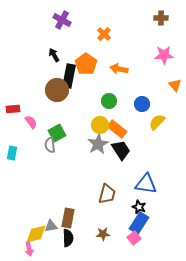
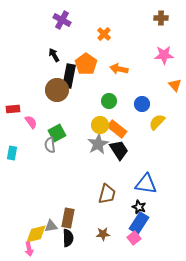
black trapezoid: moved 2 px left
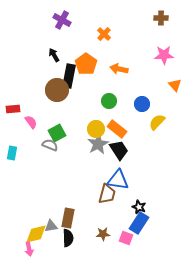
yellow circle: moved 4 px left, 4 px down
gray semicircle: rotated 119 degrees clockwise
blue triangle: moved 28 px left, 4 px up
pink square: moved 8 px left; rotated 32 degrees counterclockwise
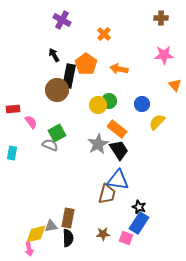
yellow circle: moved 2 px right, 24 px up
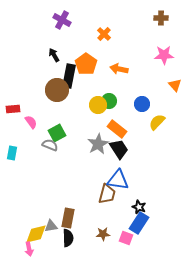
black trapezoid: moved 1 px up
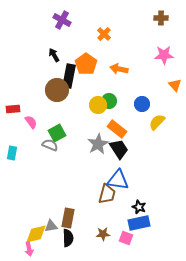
blue rectangle: rotated 45 degrees clockwise
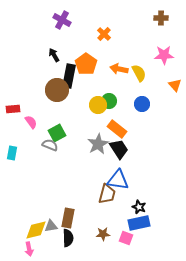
yellow semicircle: moved 18 px left, 49 px up; rotated 108 degrees clockwise
yellow diamond: moved 4 px up
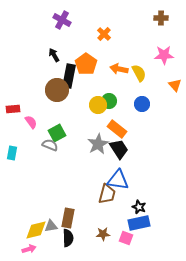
pink arrow: rotated 96 degrees counterclockwise
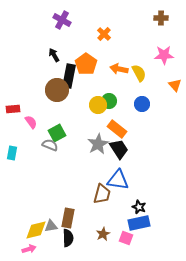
brown trapezoid: moved 5 px left
brown star: rotated 24 degrees counterclockwise
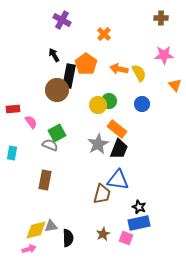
black trapezoid: rotated 55 degrees clockwise
brown rectangle: moved 23 px left, 38 px up
